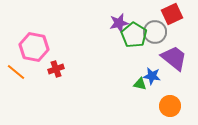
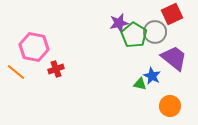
blue star: rotated 18 degrees clockwise
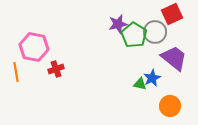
purple star: moved 1 px left, 1 px down
orange line: rotated 42 degrees clockwise
blue star: moved 2 px down; rotated 18 degrees clockwise
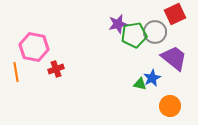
red square: moved 3 px right
green pentagon: rotated 30 degrees clockwise
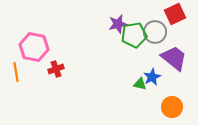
blue star: moved 1 px up
orange circle: moved 2 px right, 1 px down
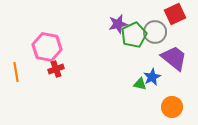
green pentagon: rotated 15 degrees counterclockwise
pink hexagon: moved 13 px right
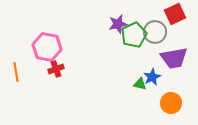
purple trapezoid: rotated 132 degrees clockwise
orange circle: moved 1 px left, 4 px up
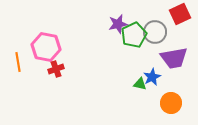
red square: moved 5 px right
pink hexagon: moved 1 px left
orange line: moved 2 px right, 10 px up
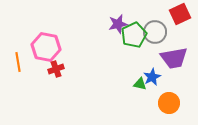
orange circle: moved 2 px left
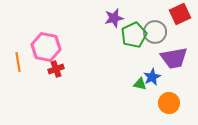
purple star: moved 4 px left, 6 px up
